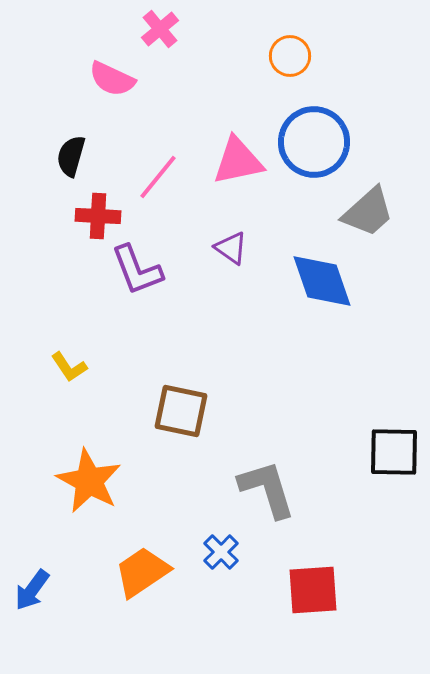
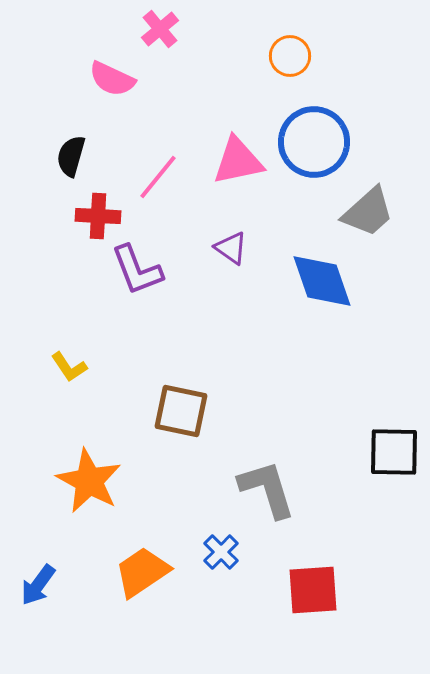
blue arrow: moved 6 px right, 5 px up
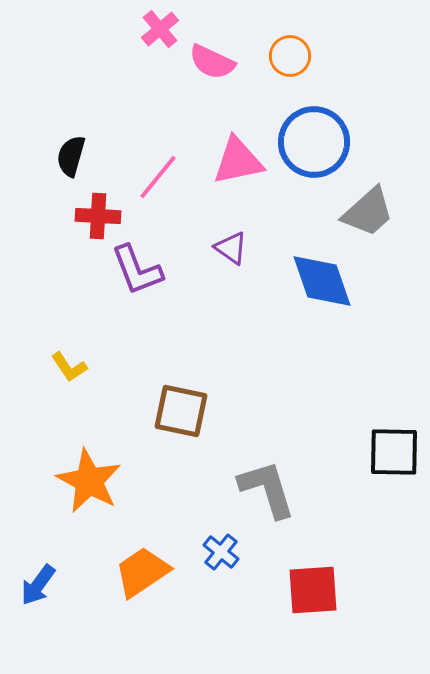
pink semicircle: moved 100 px right, 17 px up
blue cross: rotated 6 degrees counterclockwise
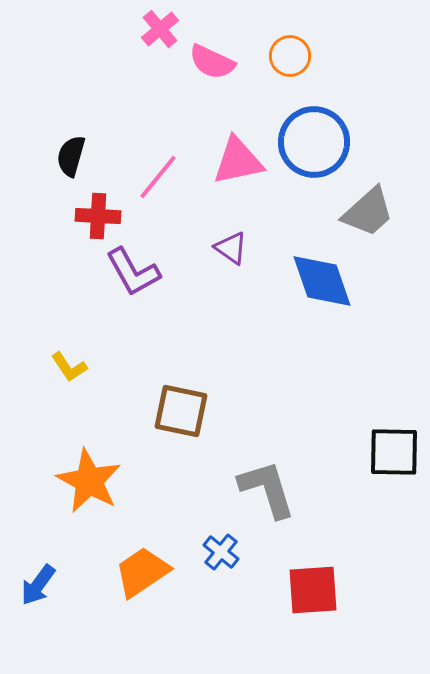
purple L-shape: moved 4 px left, 2 px down; rotated 8 degrees counterclockwise
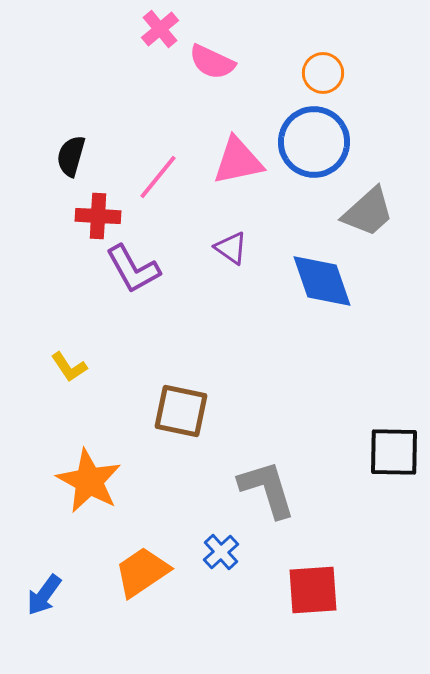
orange circle: moved 33 px right, 17 px down
purple L-shape: moved 3 px up
blue cross: rotated 9 degrees clockwise
blue arrow: moved 6 px right, 10 px down
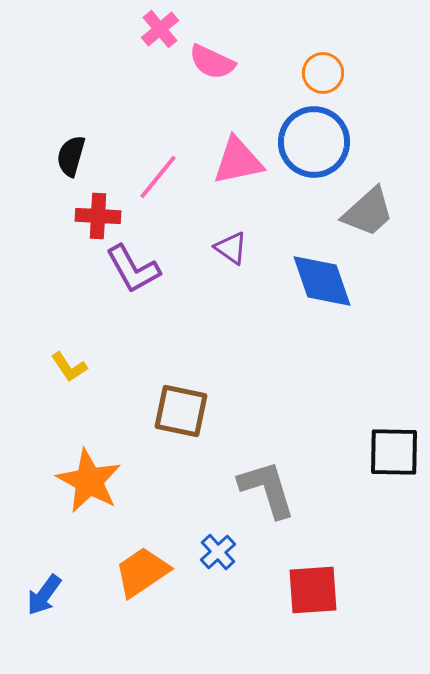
blue cross: moved 3 px left
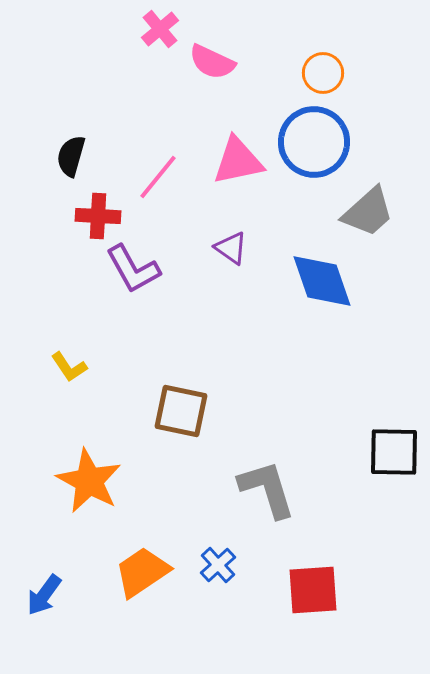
blue cross: moved 13 px down
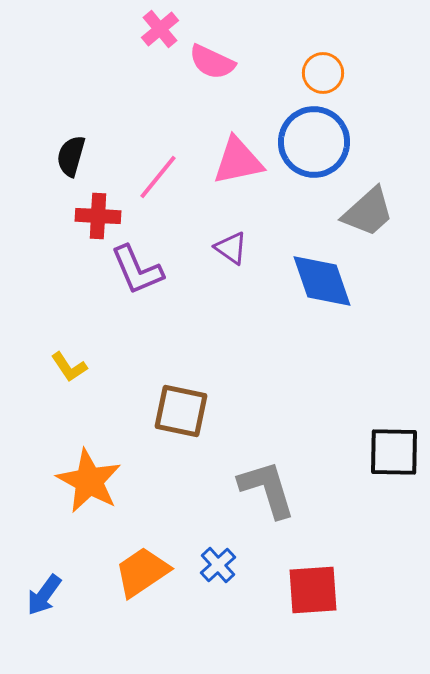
purple L-shape: moved 4 px right, 1 px down; rotated 6 degrees clockwise
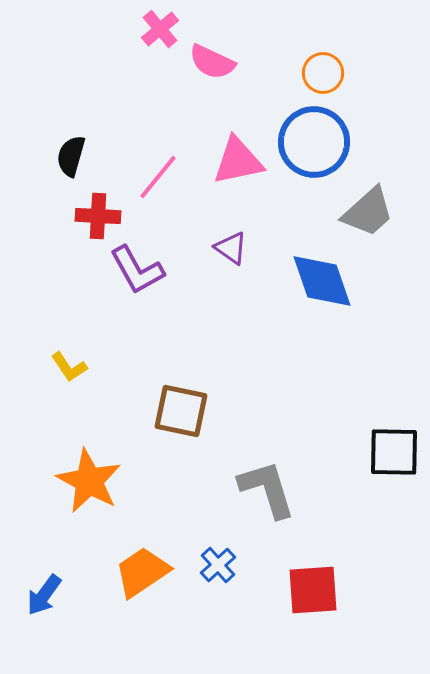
purple L-shape: rotated 6 degrees counterclockwise
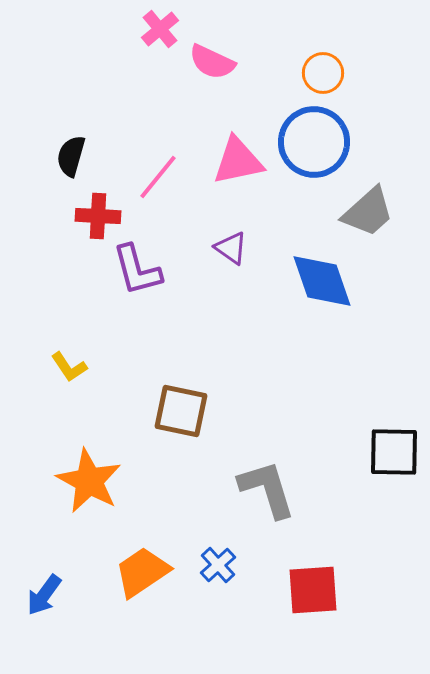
purple L-shape: rotated 14 degrees clockwise
